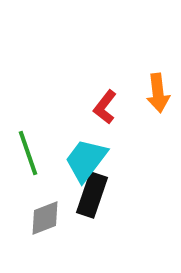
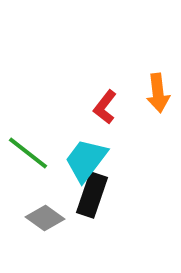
green line: rotated 33 degrees counterclockwise
gray diamond: rotated 57 degrees clockwise
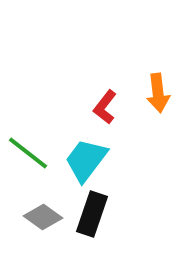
black rectangle: moved 19 px down
gray diamond: moved 2 px left, 1 px up
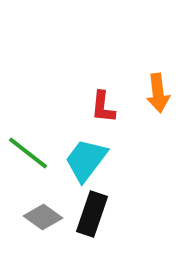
red L-shape: moved 2 px left; rotated 32 degrees counterclockwise
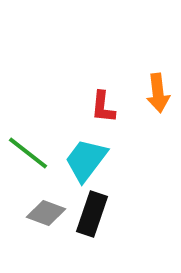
gray diamond: moved 3 px right, 4 px up; rotated 15 degrees counterclockwise
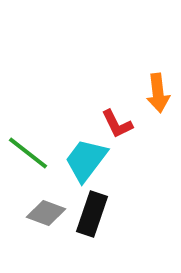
red L-shape: moved 14 px right, 17 px down; rotated 32 degrees counterclockwise
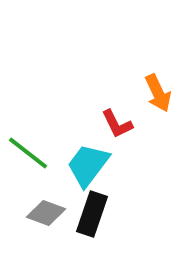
orange arrow: rotated 18 degrees counterclockwise
cyan trapezoid: moved 2 px right, 5 px down
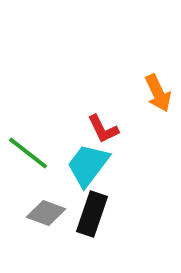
red L-shape: moved 14 px left, 5 px down
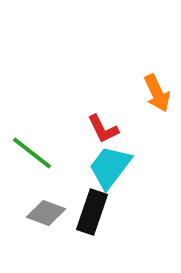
orange arrow: moved 1 px left
green line: moved 4 px right
cyan trapezoid: moved 22 px right, 2 px down
black rectangle: moved 2 px up
